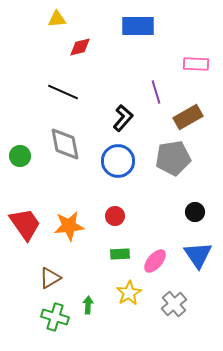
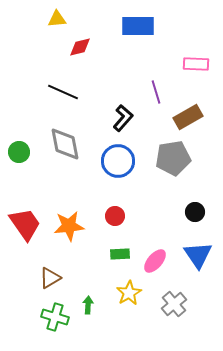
green circle: moved 1 px left, 4 px up
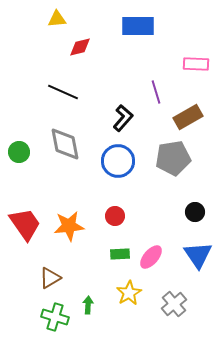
pink ellipse: moved 4 px left, 4 px up
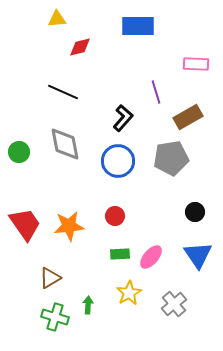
gray pentagon: moved 2 px left
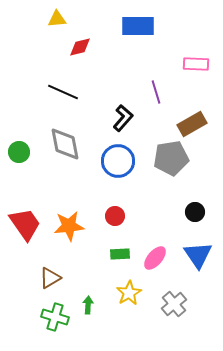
brown rectangle: moved 4 px right, 7 px down
pink ellipse: moved 4 px right, 1 px down
